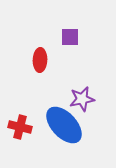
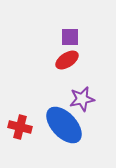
red ellipse: moved 27 px right; rotated 55 degrees clockwise
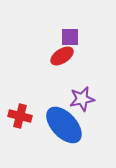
red ellipse: moved 5 px left, 4 px up
red cross: moved 11 px up
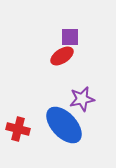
red cross: moved 2 px left, 13 px down
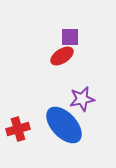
red cross: rotated 30 degrees counterclockwise
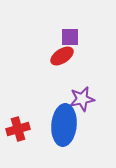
blue ellipse: rotated 48 degrees clockwise
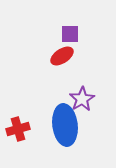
purple square: moved 3 px up
purple star: rotated 20 degrees counterclockwise
blue ellipse: moved 1 px right; rotated 12 degrees counterclockwise
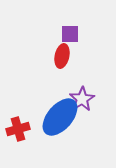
red ellipse: rotated 45 degrees counterclockwise
blue ellipse: moved 5 px left, 8 px up; rotated 48 degrees clockwise
